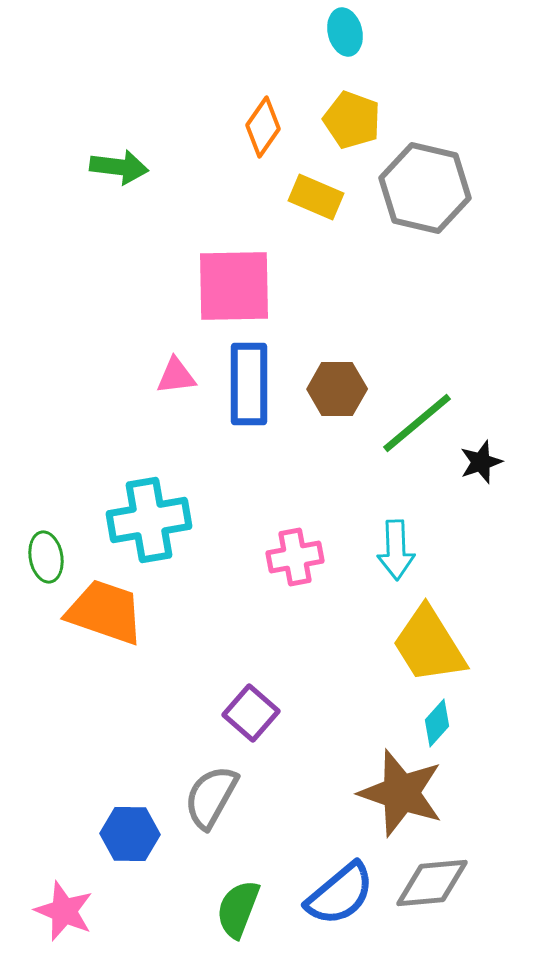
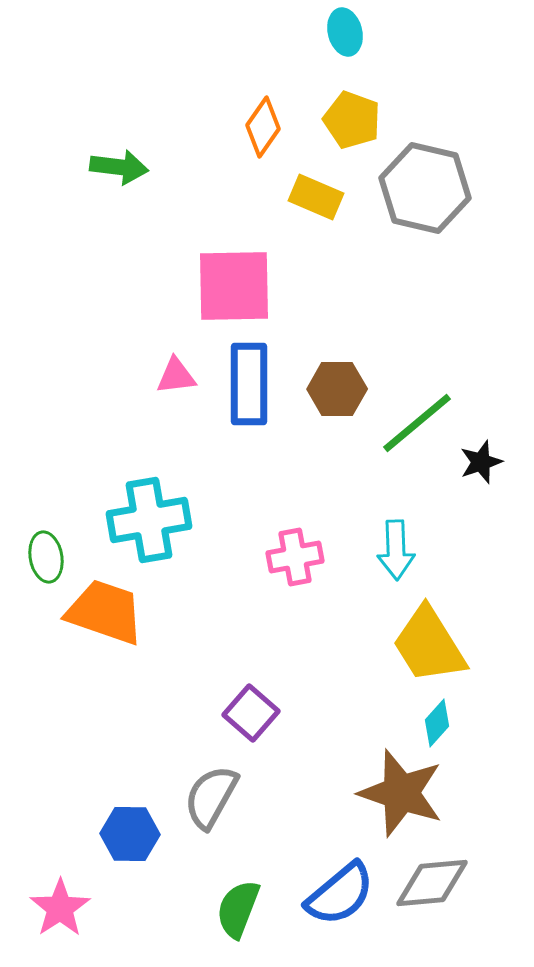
pink star: moved 4 px left, 3 px up; rotated 16 degrees clockwise
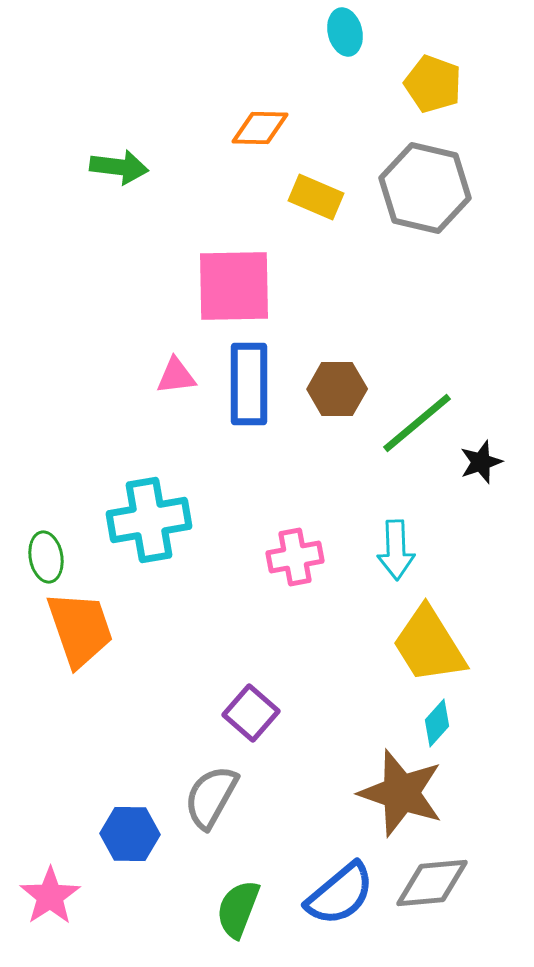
yellow pentagon: moved 81 px right, 36 px up
orange diamond: moved 3 px left, 1 px down; rotated 56 degrees clockwise
orange trapezoid: moved 25 px left, 17 px down; rotated 52 degrees clockwise
pink star: moved 10 px left, 12 px up
